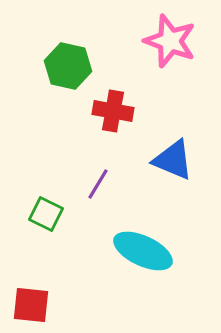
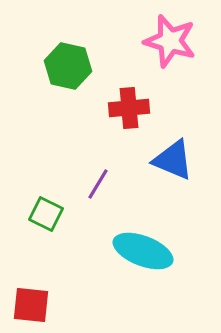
pink star: rotated 4 degrees counterclockwise
red cross: moved 16 px right, 3 px up; rotated 15 degrees counterclockwise
cyan ellipse: rotated 4 degrees counterclockwise
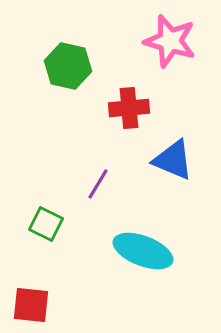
green square: moved 10 px down
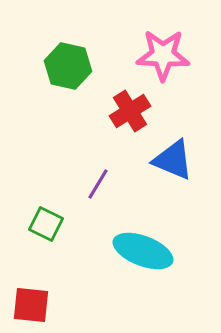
pink star: moved 7 px left, 14 px down; rotated 14 degrees counterclockwise
red cross: moved 1 px right, 3 px down; rotated 27 degrees counterclockwise
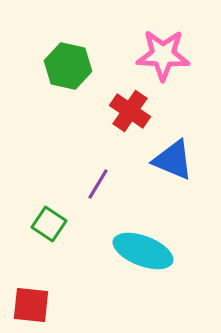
red cross: rotated 24 degrees counterclockwise
green square: moved 3 px right; rotated 8 degrees clockwise
